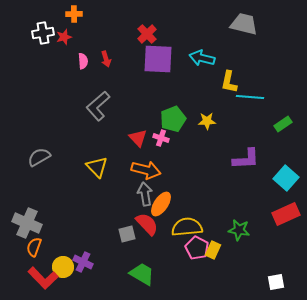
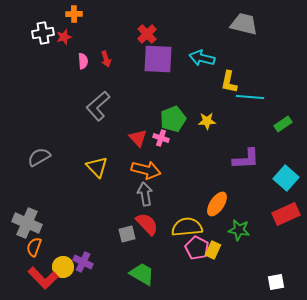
orange ellipse: moved 56 px right
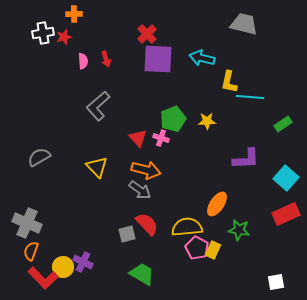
gray arrow: moved 5 px left, 4 px up; rotated 135 degrees clockwise
orange semicircle: moved 3 px left, 4 px down
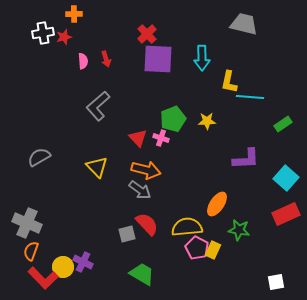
cyan arrow: rotated 105 degrees counterclockwise
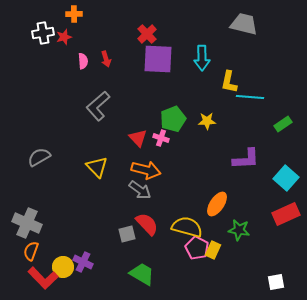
yellow semicircle: rotated 20 degrees clockwise
